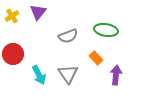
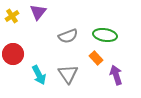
green ellipse: moved 1 px left, 5 px down
purple arrow: rotated 24 degrees counterclockwise
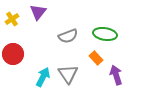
yellow cross: moved 3 px down
green ellipse: moved 1 px up
cyan arrow: moved 4 px right, 2 px down; rotated 126 degrees counterclockwise
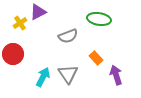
purple triangle: rotated 24 degrees clockwise
yellow cross: moved 8 px right, 4 px down
green ellipse: moved 6 px left, 15 px up
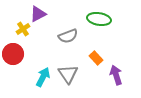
purple triangle: moved 2 px down
yellow cross: moved 3 px right, 6 px down
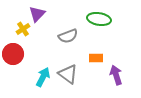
purple triangle: moved 1 px left; rotated 18 degrees counterclockwise
orange rectangle: rotated 48 degrees counterclockwise
gray triangle: rotated 20 degrees counterclockwise
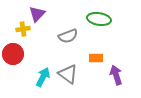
yellow cross: rotated 24 degrees clockwise
